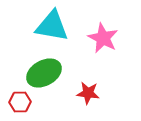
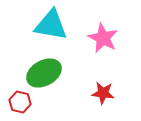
cyan triangle: moved 1 px left, 1 px up
red star: moved 15 px right
red hexagon: rotated 15 degrees clockwise
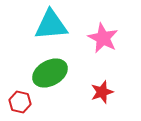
cyan triangle: rotated 15 degrees counterclockwise
green ellipse: moved 6 px right
red star: moved 1 px left, 1 px up; rotated 25 degrees counterclockwise
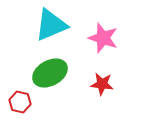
cyan triangle: rotated 18 degrees counterclockwise
pink star: rotated 8 degrees counterclockwise
red star: moved 8 px up; rotated 25 degrees clockwise
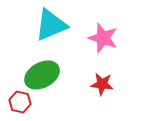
green ellipse: moved 8 px left, 2 px down
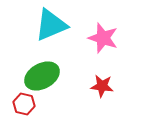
green ellipse: moved 1 px down
red star: moved 2 px down
red hexagon: moved 4 px right, 2 px down
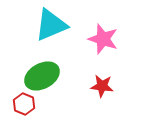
pink star: moved 1 px down
red hexagon: rotated 10 degrees clockwise
